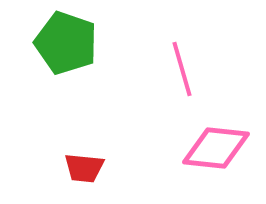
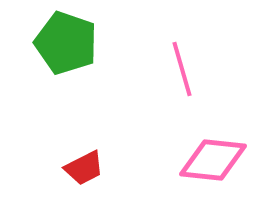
pink diamond: moved 3 px left, 12 px down
red trapezoid: rotated 33 degrees counterclockwise
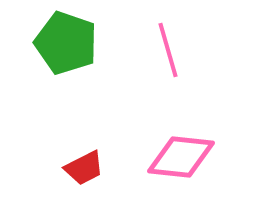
pink line: moved 14 px left, 19 px up
pink diamond: moved 32 px left, 3 px up
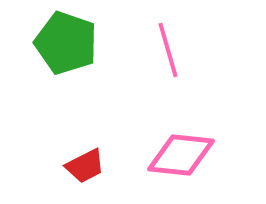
pink diamond: moved 2 px up
red trapezoid: moved 1 px right, 2 px up
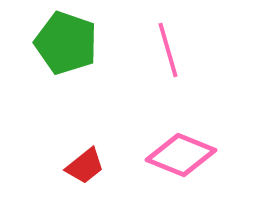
pink diamond: rotated 16 degrees clockwise
red trapezoid: rotated 12 degrees counterclockwise
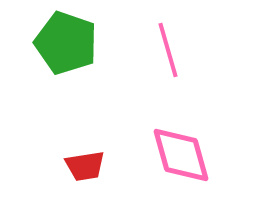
pink diamond: rotated 52 degrees clockwise
red trapezoid: rotated 30 degrees clockwise
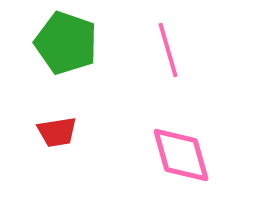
red trapezoid: moved 28 px left, 34 px up
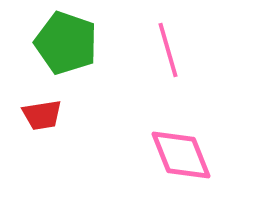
red trapezoid: moved 15 px left, 17 px up
pink diamond: rotated 6 degrees counterclockwise
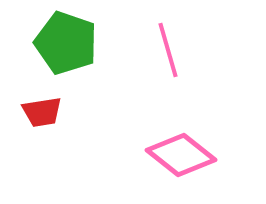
red trapezoid: moved 3 px up
pink diamond: rotated 30 degrees counterclockwise
